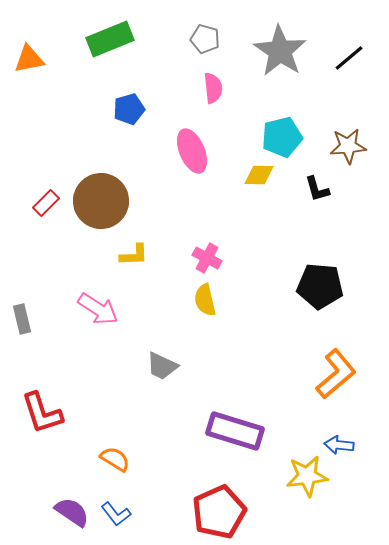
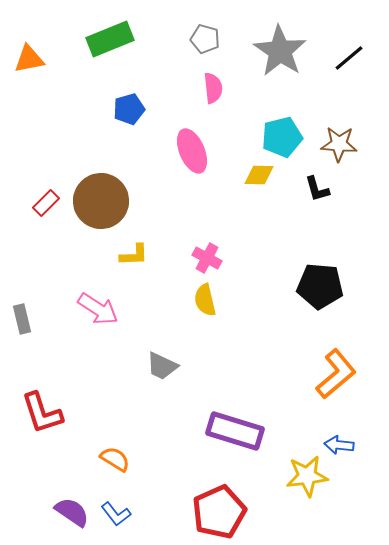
brown star: moved 9 px left, 2 px up; rotated 9 degrees clockwise
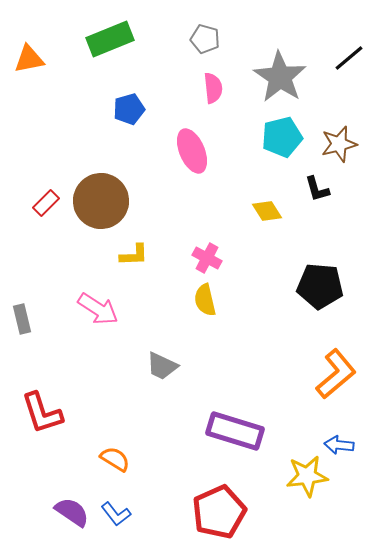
gray star: moved 26 px down
brown star: rotated 18 degrees counterclockwise
yellow diamond: moved 8 px right, 36 px down; rotated 56 degrees clockwise
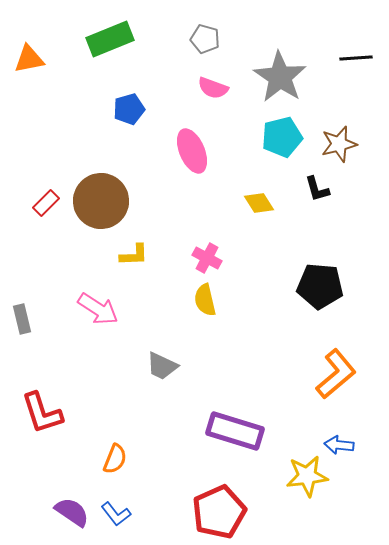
black line: moved 7 px right; rotated 36 degrees clockwise
pink semicircle: rotated 116 degrees clockwise
yellow diamond: moved 8 px left, 8 px up
orange semicircle: rotated 80 degrees clockwise
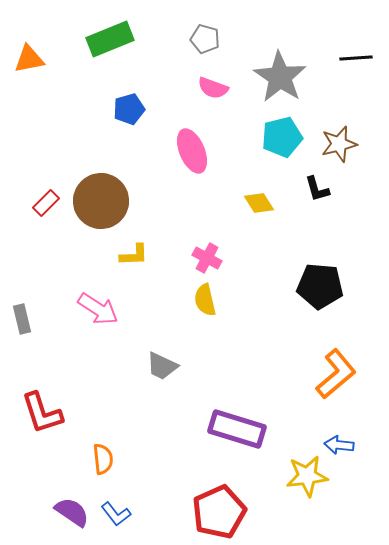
purple rectangle: moved 2 px right, 2 px up
orange semicircle: moved 12 px left; rotated 28 degrees counterclockwise
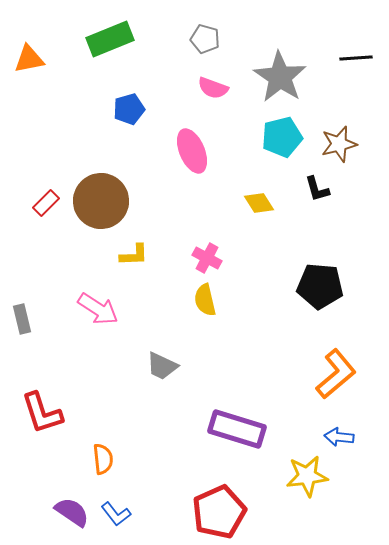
blue arrow: moved 8 px up
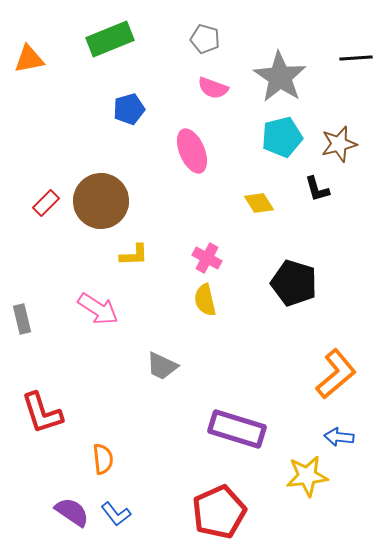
black pentagon: moved 26 px left, 3 px up; rotated 12 degrees clockwise
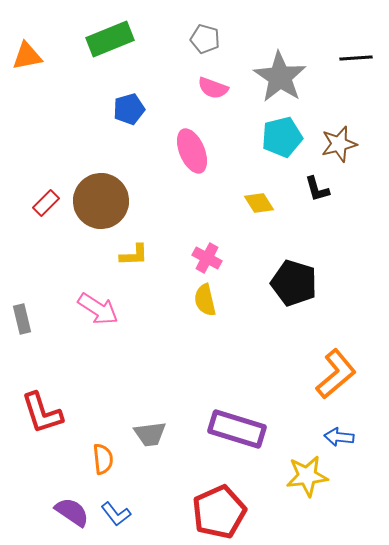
orange triangle: moved 2 px left, 3 px up
gray trapezoid: moved 12 px left, 68 px down; rotated 32 degrees counterclockwise
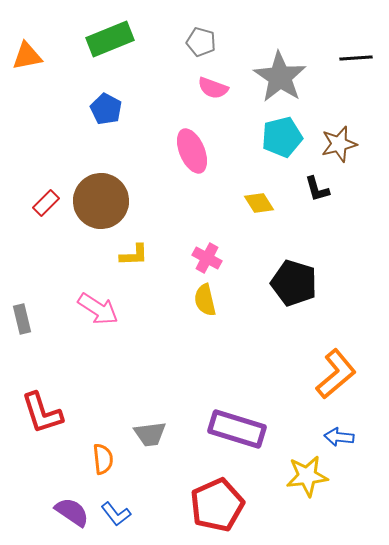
gray pentagon: moved 4 px left, 3 px down
blue pentagon: moved 23 px left; rotated 28 degrees counterclockwise
red pentagon: moved 2 px left, 7 px up
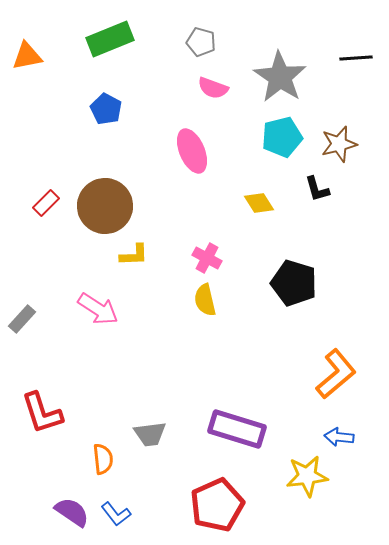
brown circle: moved 4 px right, 5 px down
gray rectangle: rotated 56 degrees clockwise
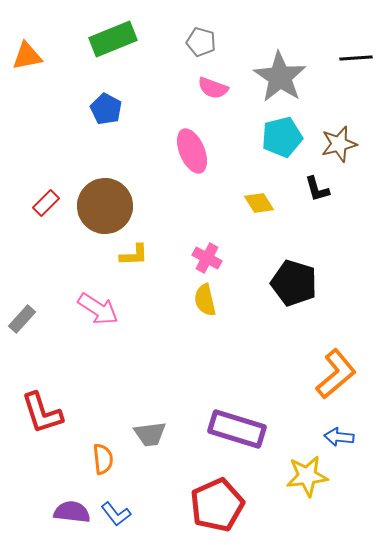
green rectangle: moved 3 px right
purple semicircle: rotated 27 degrees counterclockwise
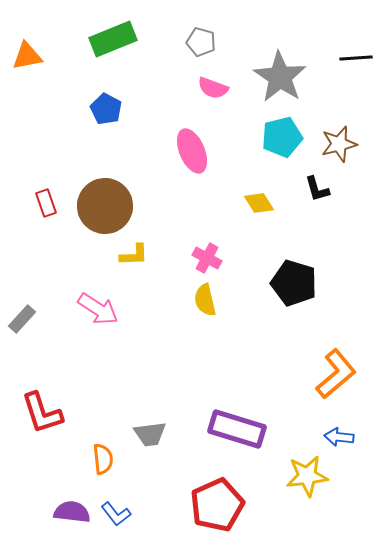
red rectangle: rotated 64 degrees counterclockwise
